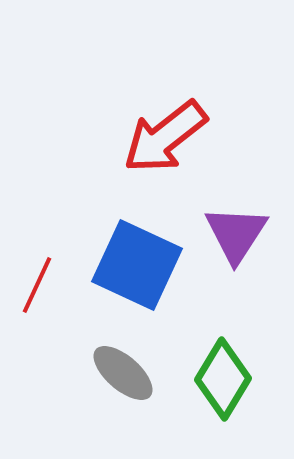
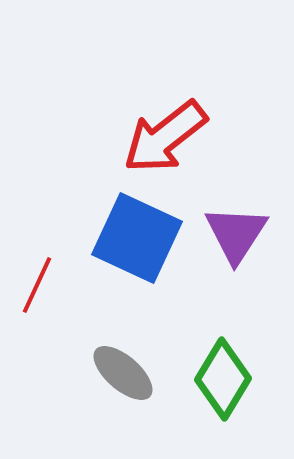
blue square: moved 27 px up
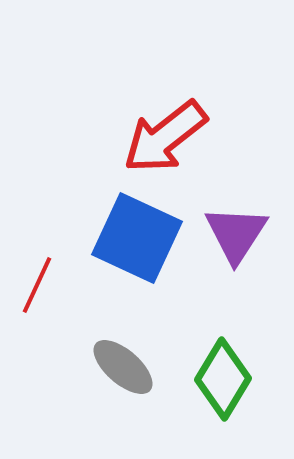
gray ellipse: moved 6 px up
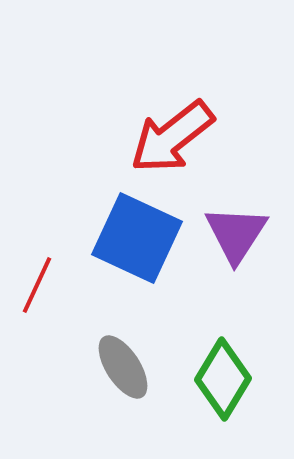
red arrow: moved 7 px right
gray ellipse: rotated 16 degrees clockwise
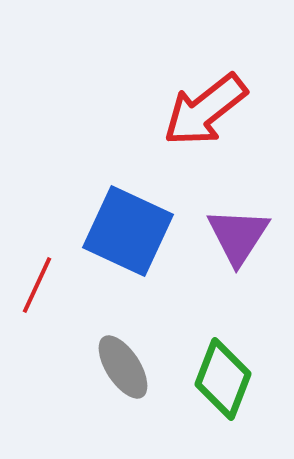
red arrow: moved 33 px right, 27 px up
purple triangle: moved 2 px right, 2 px down
blue square: moved 9 px left, 7 px up
green diamond: rotated 10 degrees counterclockwise
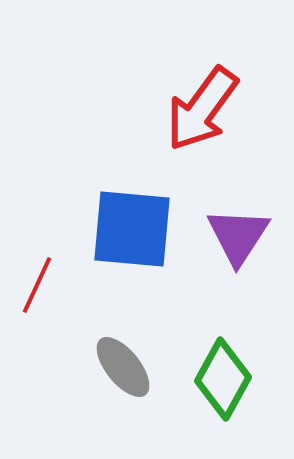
red arrow: moved 3 px left, 1 px up; rotated 16 degrees counterclockwise
blue square: moved 4 px right, 2 px up; rotated 20 degrees counterclockwise
gray ellipse: rotated 6 degrees counterclockwise
green diamond: rotated 8 degrees clockwise
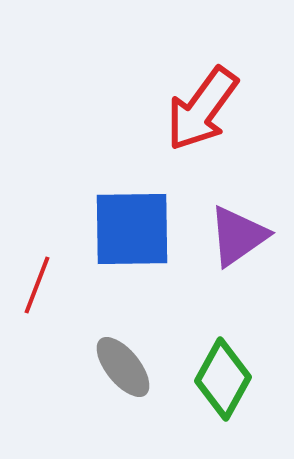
blue square: rotated 6 degrees counterclockwise
purple triangle: rotated 22 degrees clockwise
red line: rotated 4 degrees counterclockwise
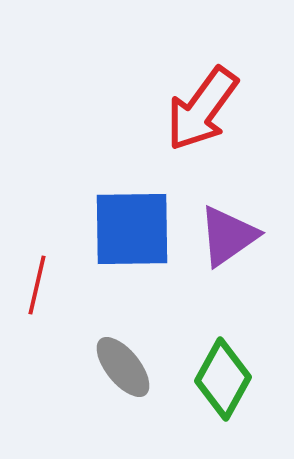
purple triangle: moved 10 px left
red line: rotated 8 degrees counterclockwise
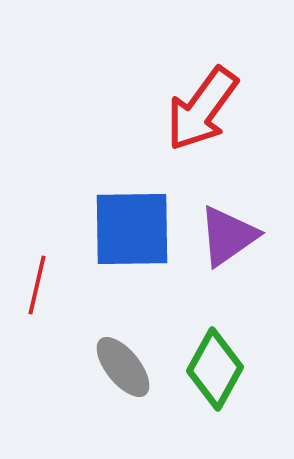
green diamond: moved 8 px left, 10 px up
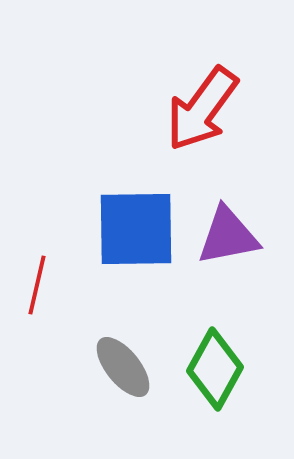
blue square: moved 4 px right
purple triangle: rotated 24 degrees clockwise
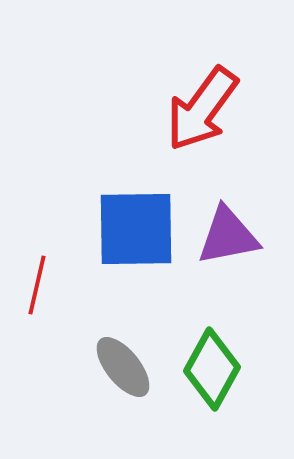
green diamond: moved 3 px left
